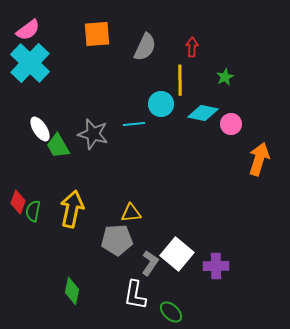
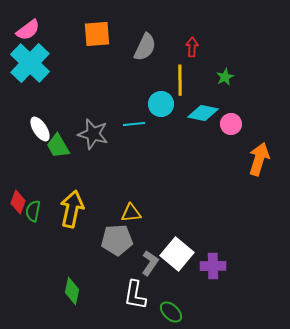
purple cross: moved 3 px left
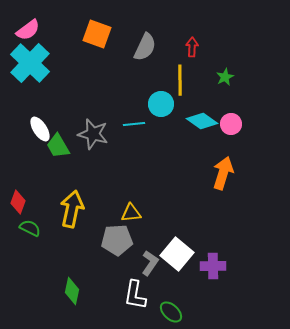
orange square: rotated 24 degrees clockwise
cyan diamond: moved 1 px left, 8 px down; rotated 24 degrees clockwise
orange arrow: moved 36 px left, 14 px down
green semicircle: moved 3 px left, 17 px down; rotated 105 degrees clockwise
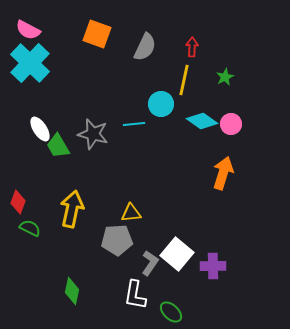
pink semicircle: rotated 65 degrees clockwise
yellow line: moved 4 px right; rotated 12 degrees clockwise
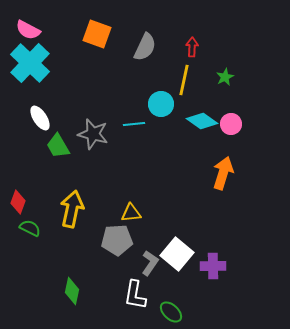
white ellipse: moved 11 px up
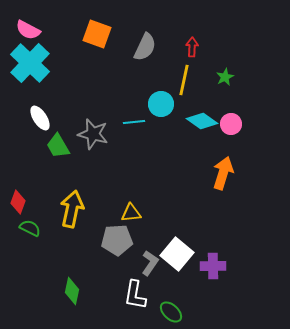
cyan line: moved 2 px up
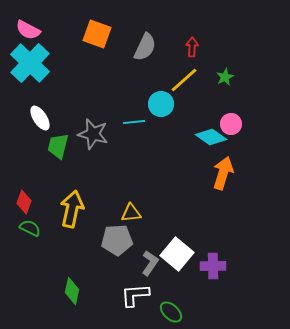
yellow line: rotated 36 degrees clockwise
cyan diamond: moved 9 px right, 16 px down
green trapezoid: rotated 44 degrees clockwise
red diamond: moved 6 px right
white L-shape: rotated 76 degrees clockwise
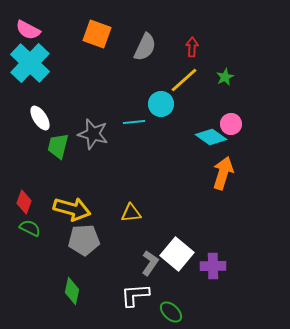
yellow arrow: rotated 93 degrees clockwise
gray pentagon: moved 33 px left
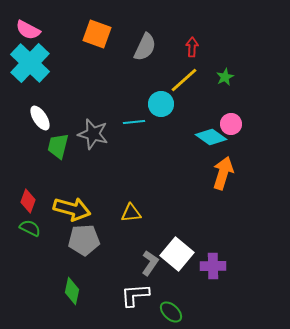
red diamond: moved 4 px right, 1 px up
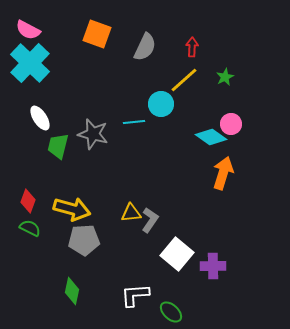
gray L-shape: moved 43 px up
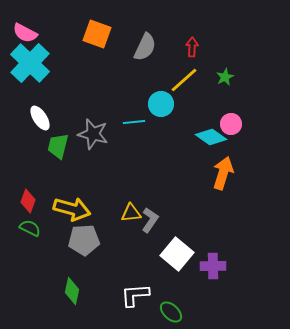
pink semicircle: moved 3 px left, 3 px down
